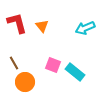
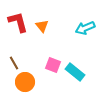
red L-shape: moved 1 px right, 1 px up
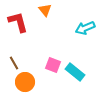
orange triangle: moved 3 px right, 16 px up
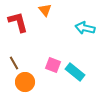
cyan arrow: rotated 36 degrees clockwise
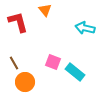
pink square: moved 3 px up
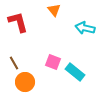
orange triangle: moved 9 px right
